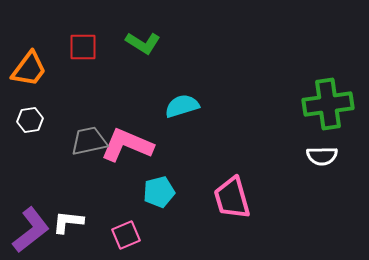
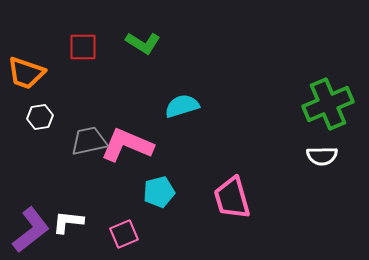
orange trapezoid: moved 3 px left, 4 px down; rotated 72 degrees clockwise
green cross: rotated 15 degrees counterclockwise
white hexagon: moved 10 px right, 3 px up
pink square: moved 2 px left, 1 px up
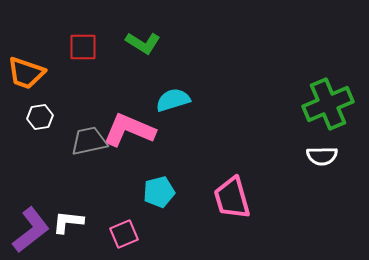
cyan semicircle: moved 9 px left, 6 px up
pink L-shape: moved 2 px right, 15 px up
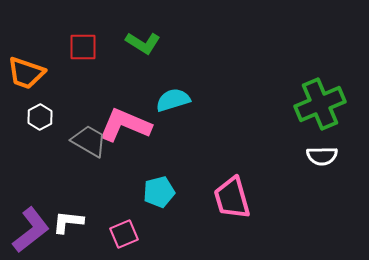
green cross: moved 8 px left
white hexagon: rotated 20 degrees counterclockwise
pink L-shape: moved 4 px left, 5 px up
gray trapezoid: rotated 42 degrees clockwise
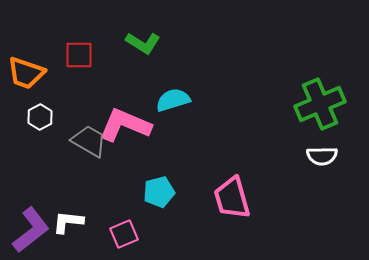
red square: moved 4 px left, 8 px down
